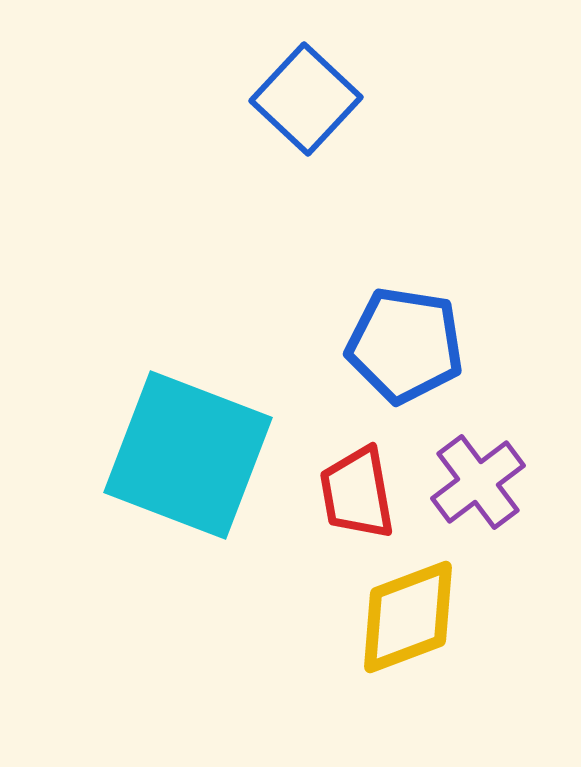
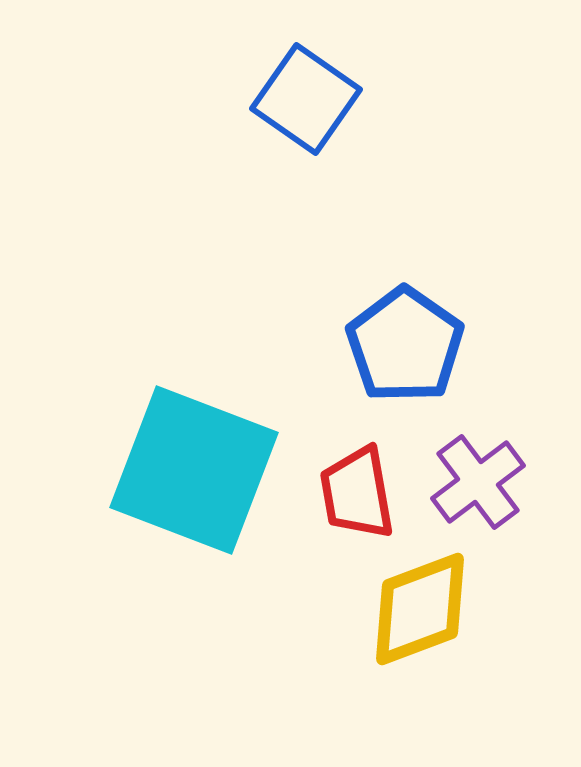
blue square: rotated 8 degrees counterclockwise
blue pentagon: rotated 26 degrees clockwise
cyan square: moved 6 px right, 15 px down
yellow diamond: moved 12 px right, 8 px up
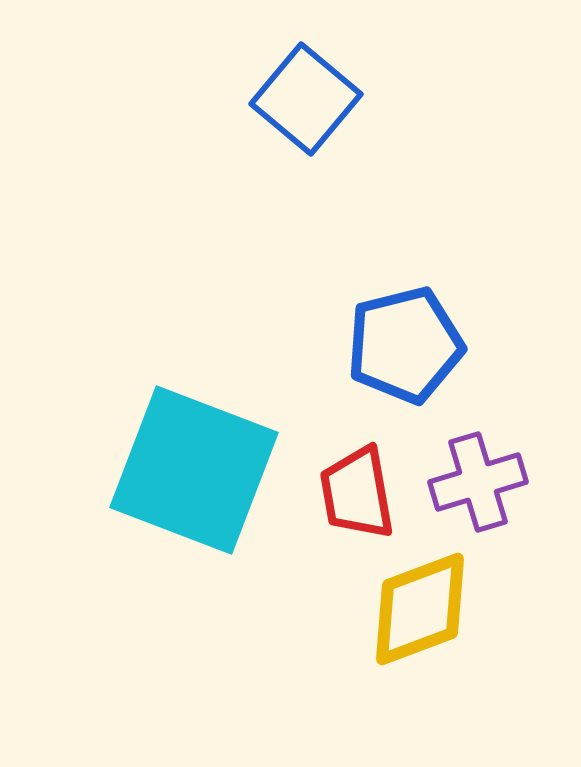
blue square: rotated 5 degrees clockwise
blue pentagon: rotated 23 degrees clockwise
purple cross: rotated 20 degrees clockwise
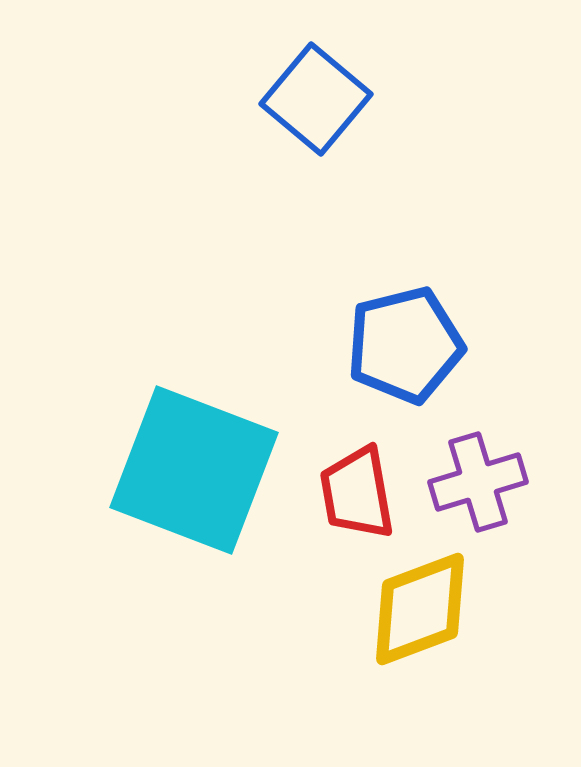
blue square: moved 10 px right
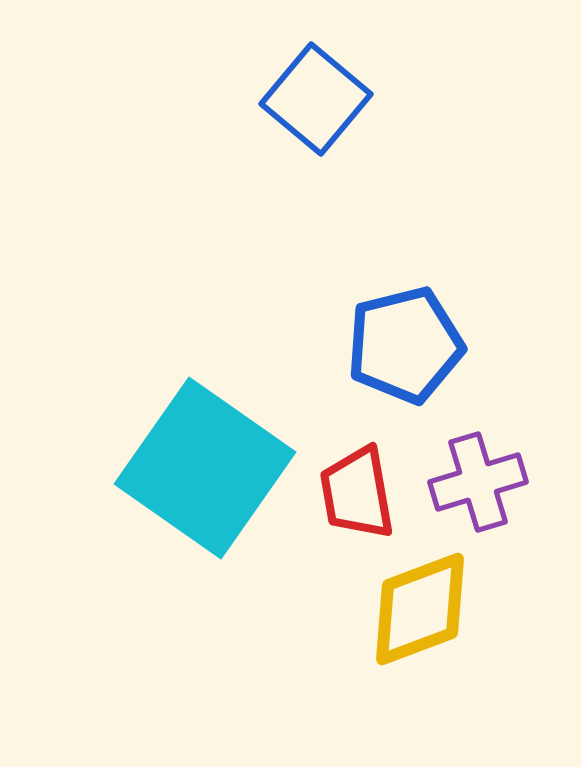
cyan square: moved 11 px right, 2 px up; rotated 14 degrees clockwise
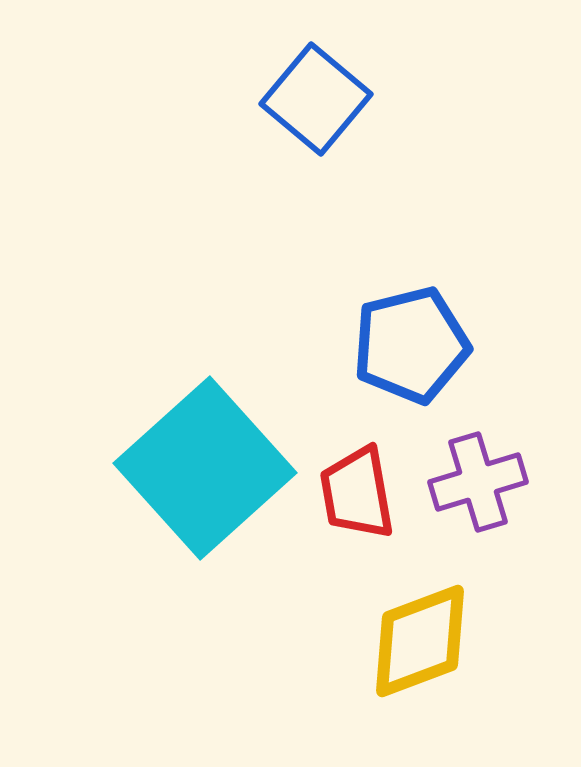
blue pentagon: moved 6 px right
cyan square: rotated 13 degrees clockwise
yellow diamond: moved 32 px down
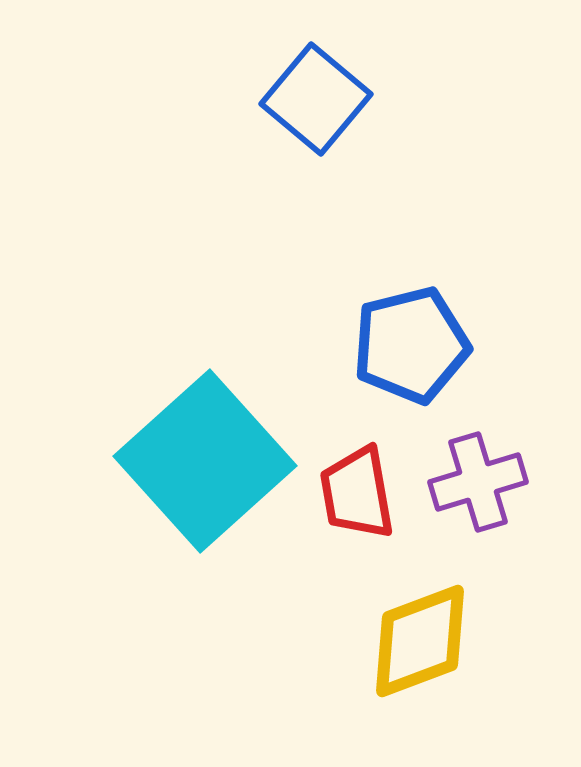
cyan square: moved 7 px up
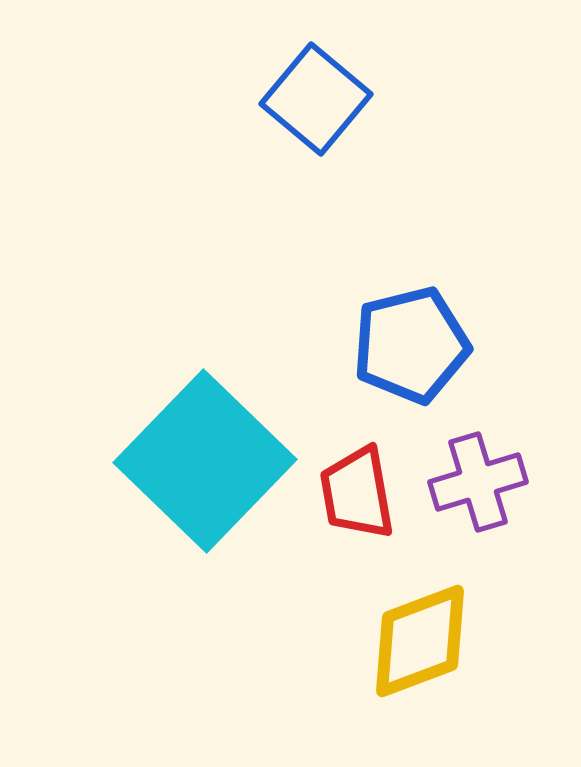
cyan square: rotated 4 degrees counterclockwise
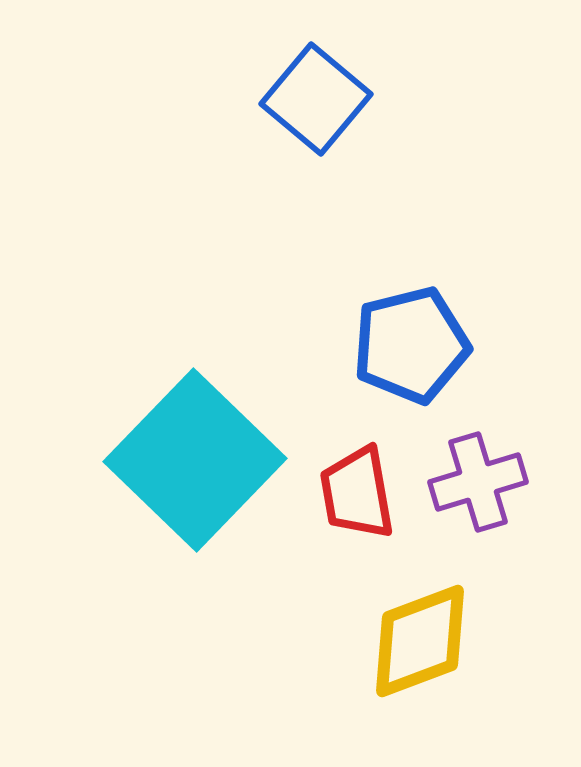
cyan square: moved 10 px left, 1 px up
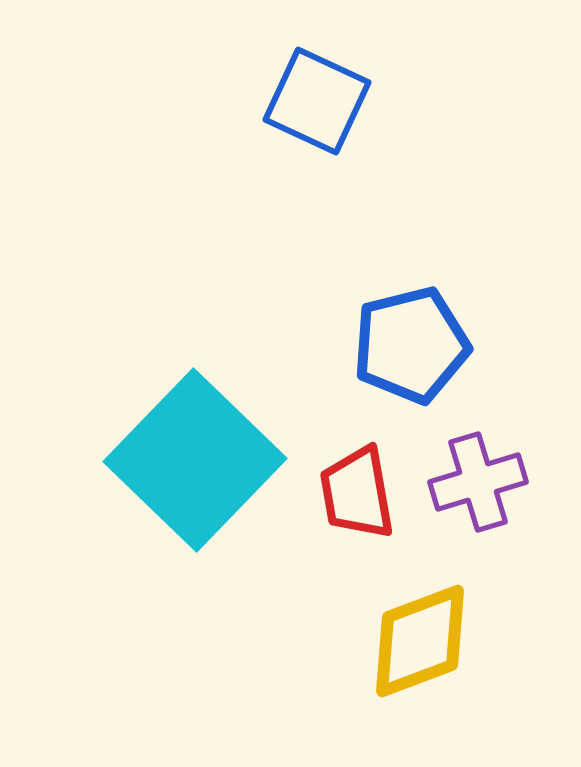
blue square: moved 1 px right, 2 px down; rotated 15 degrees counterclockwise
